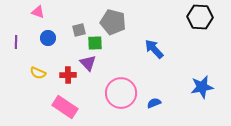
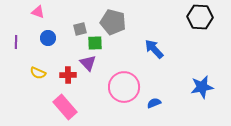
gray square: moved 1 px right, 1 px up
pink circle: moved 3 px right, 6 px up
pink rectangle: rotated 15 degrees clockwise
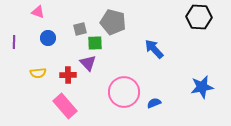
black hexagon: moved 1 px left
purple line: moved 2 px left
yellow semicircle: rotated 28 degrees counterclockwise
pink circle: moved 5 px down
pink rectangle: moved 1 px up
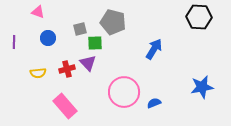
blue arrow: rotated 75 degrees clockwise
red cross: moved 1 px left, 6 px up; rotated 14 degrees counterclockwise
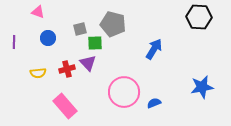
gray pentagon: moved 2 px down
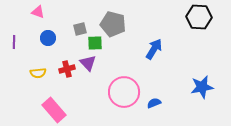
pink rectangle: moved 11 px left, 4 px down
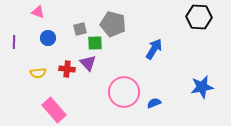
red cross: rotated 21 degrees clockwise
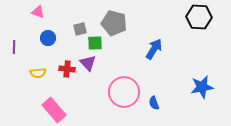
gray pentagon: moved 1 px right, 1 px up
purple line: moved 5 px down
blue semicircle: rotated 88 degrees counterclockwise
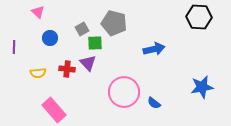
pink triangle: rotated 24 degrees clockwise
gray square: moved 2 px right; rotated 16 degrees counterclockwise
blue circle: moved 2 px right
blue arrow: rotated 45 degrees clockwise
blue semicircle: rotated 32 degrees counterclockwise
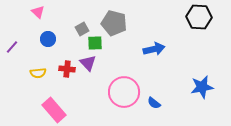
blue circle: moved 2 px left, 1 px down
purple line: moved 2 px left; rotated 40 degrees clockwise
